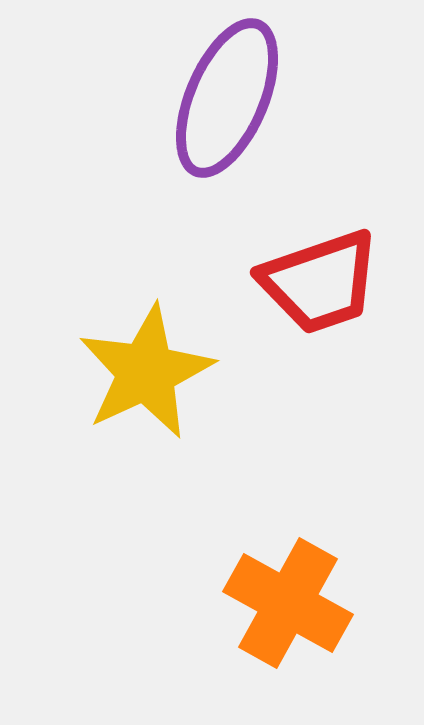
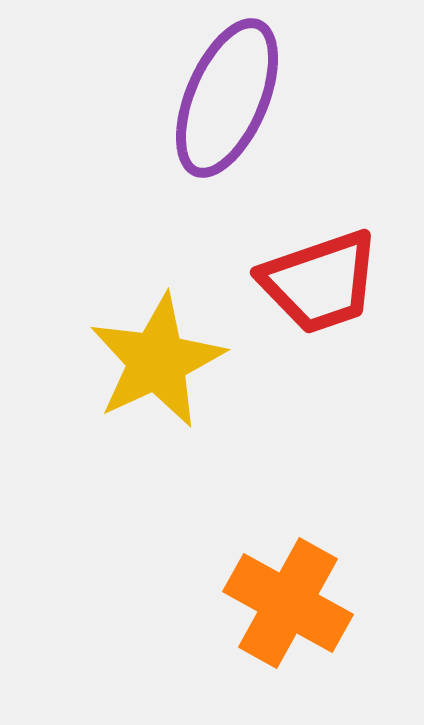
yellow star: moved 11 px right, 11 px up
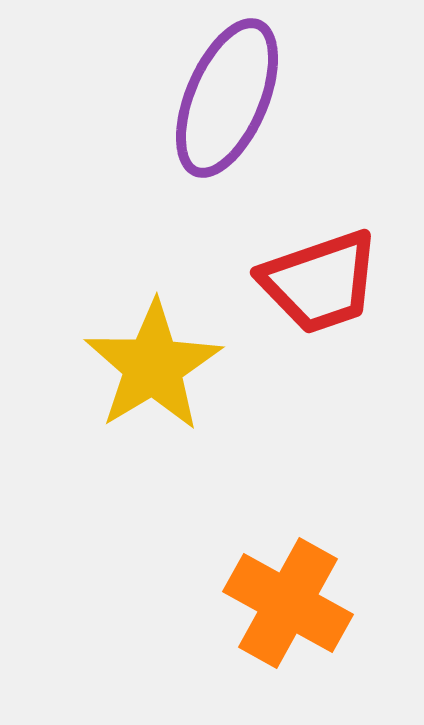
yellow star: moved 4 px left, 5 px down; rotated 6 degrees counterclockwise
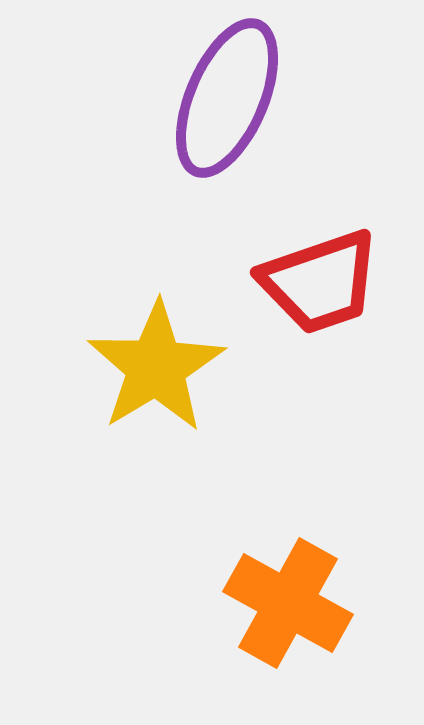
yellow star: moved 3 px right, 1 px down
